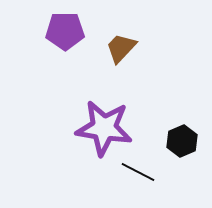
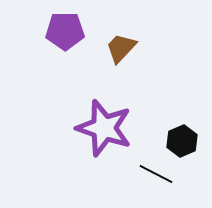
purple star: rotated 10 degrees clockwise
black line: moved 18 px right, 2 px down
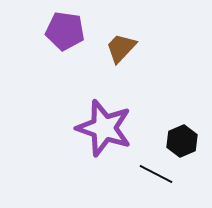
purple pentagon: rotated 9 degrees clockwise
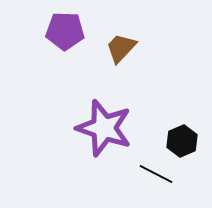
purple pentagon: rotated 6 degrees counterclockwise
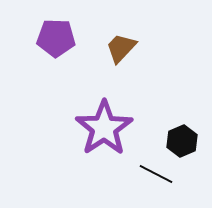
purple pentagon: moved 9 px left, 7 px down
purple star: rotated 20 degrees clockwise
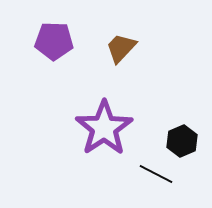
purple pentagon: moved 2 px left, 3 px down
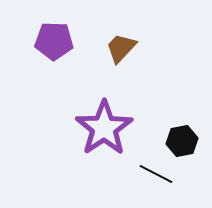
black hexagon: rotated 12 degrees clockwise
